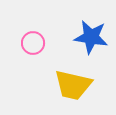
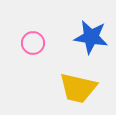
yellow trapezoid: moved 5 px right, 3 px down
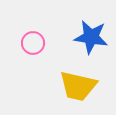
yellow trapezoid: moved 2 px up
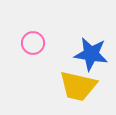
blue star: moved 17 px down
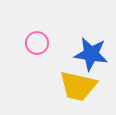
pink circle: moved 4 px right
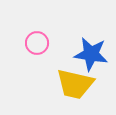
yellow trapezoid: moved 3 px left, 2 px up
